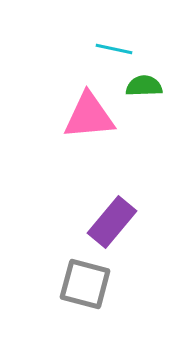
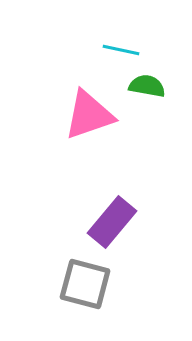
cyan line: moved 7 px right, 1 px down
green semicircle: moved 3 px right; rotated 12 degrees clockwise
pink triangle: moved 1 px up; rotated 14 degrees counterclockwise
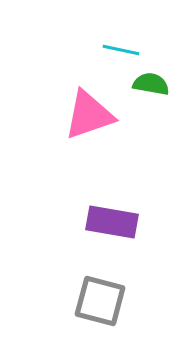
green semicircle: moved 4 px right, 2 px up
purple rectangle: rotated 60 degrees clockwise
gray square: moved 15 px right, 17 px down
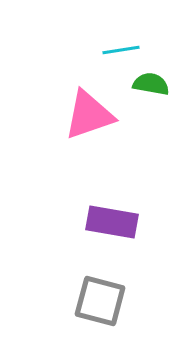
cyan line: rotated 21 degrees counterclockwise
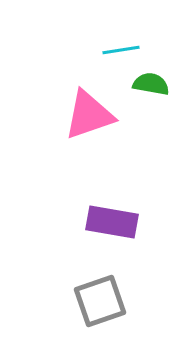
gray square: rotated 34 degrees counterclockwise
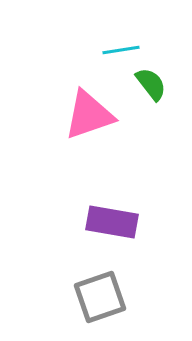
green semicircle: rotated 42 degrees clockwise
gray square: moved 4 px up
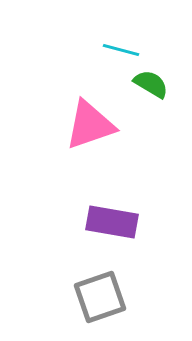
cyan line: rotated 24 degrees clockwise
green semicircle: rotated 21 degrees counterclockwise
pink triangle: moved 1 px right, 10 px down
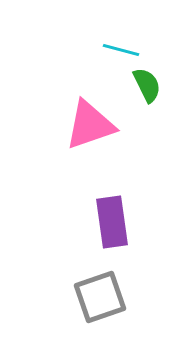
green semicircle: moved 4 px left, 1 px down; rotated 33 degrees clockwise
purple rectangle: rotated 72 degrees clockwise
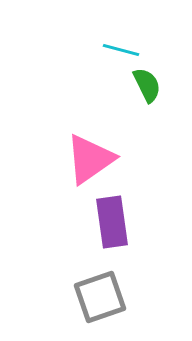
pink triangle: moved 34 px down; rotated 16 degrees counterclockwise
